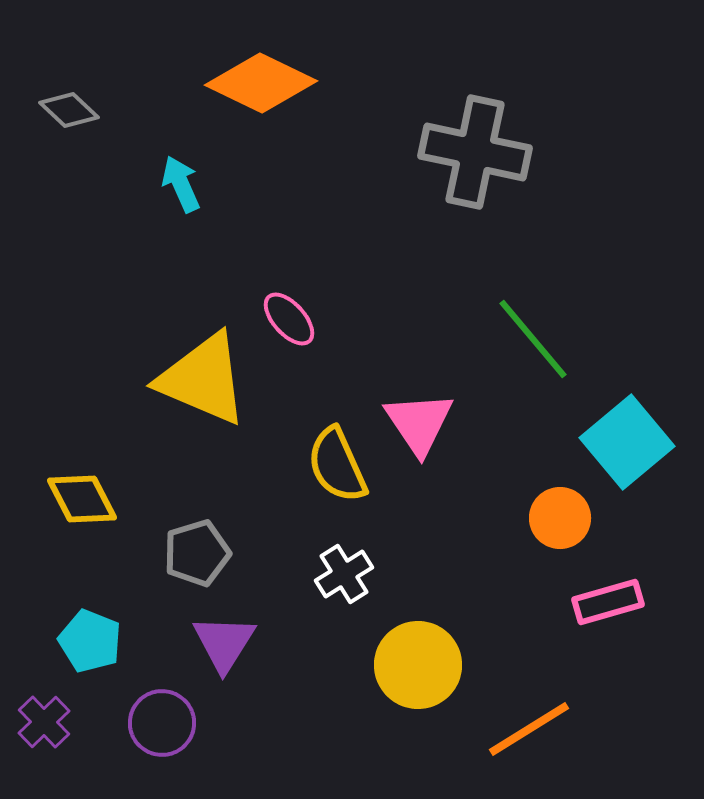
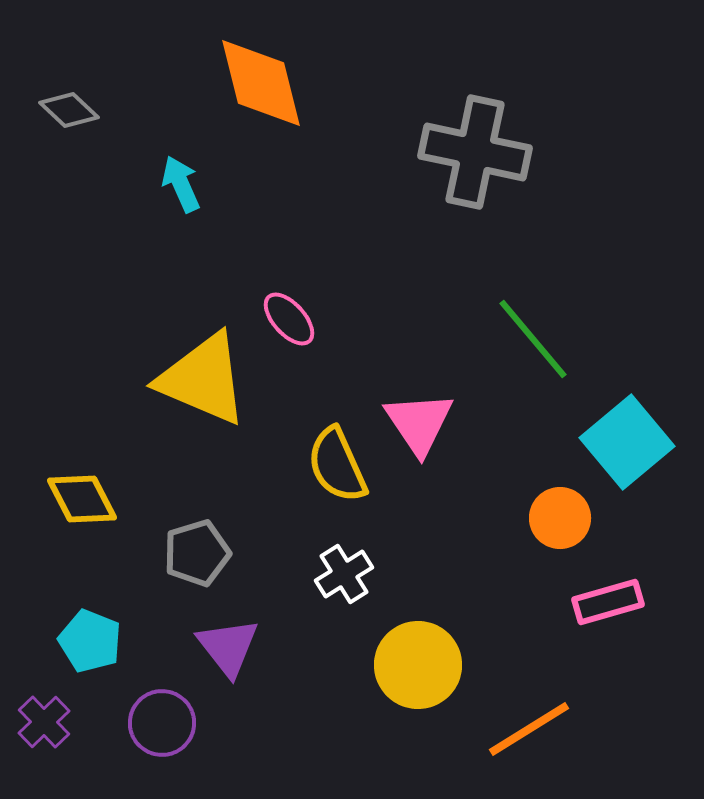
orange diamond: rotated 50 degrees clockwise
purple triangle: moved 4 px right, 4 px down; rotated 10 degrees counterclockwise
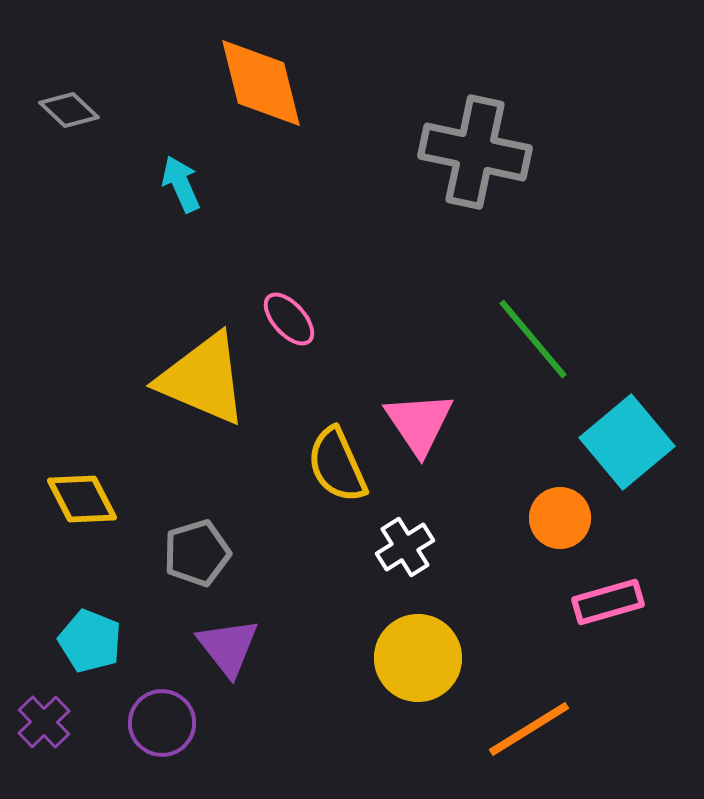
white cross: moved 61 px right, 27 px up
yellow circle: moved 7 px up
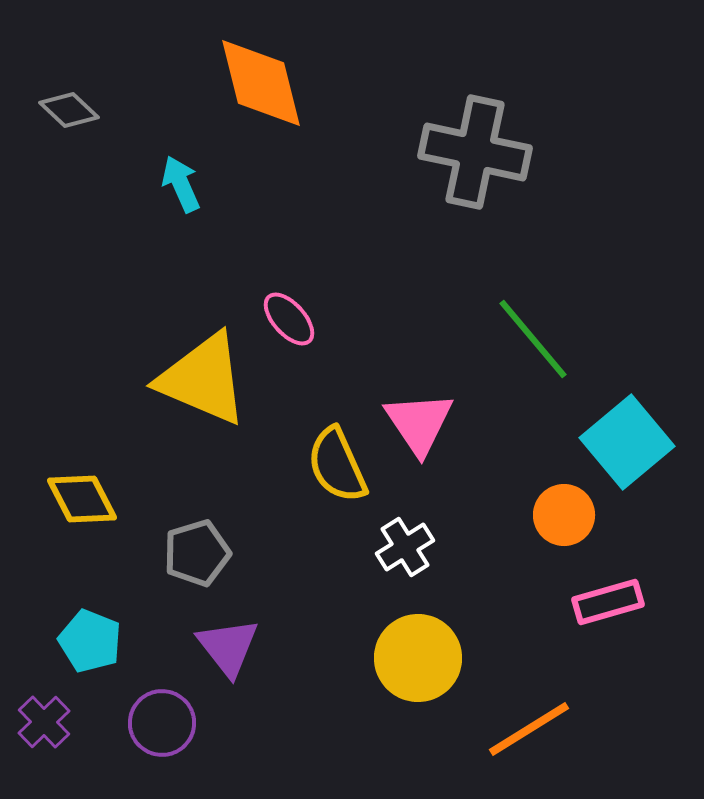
orange circle: moved 4 px right, 3 px up
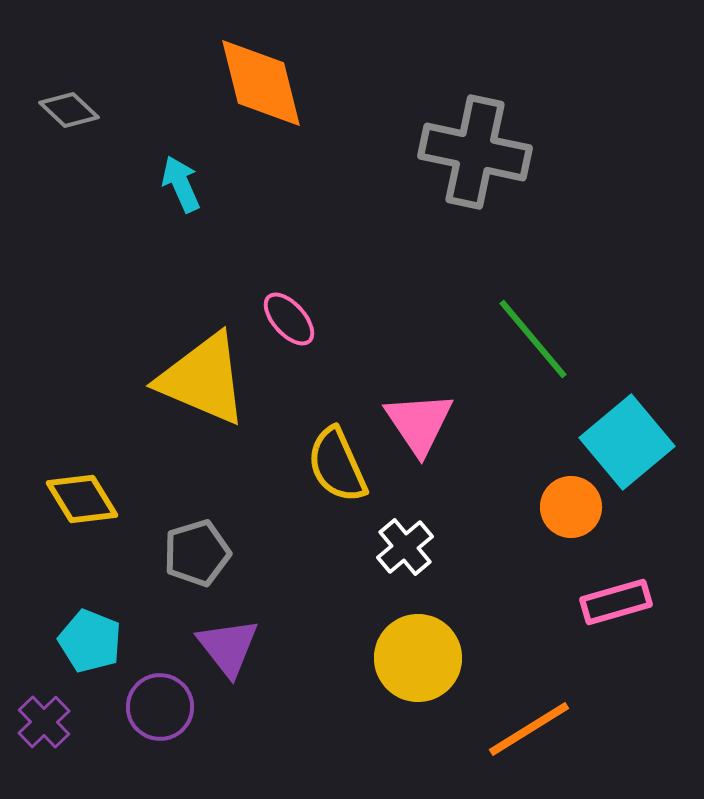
yellow diamond: rotated 4 degrees counterclockwise
orange circle: moved 7 px right, 8 px up
white cross: rotated 8 degrees counterclockwise
pink rectangle: moved 8 px right
purple circle: moved 2 px left, 16 px up
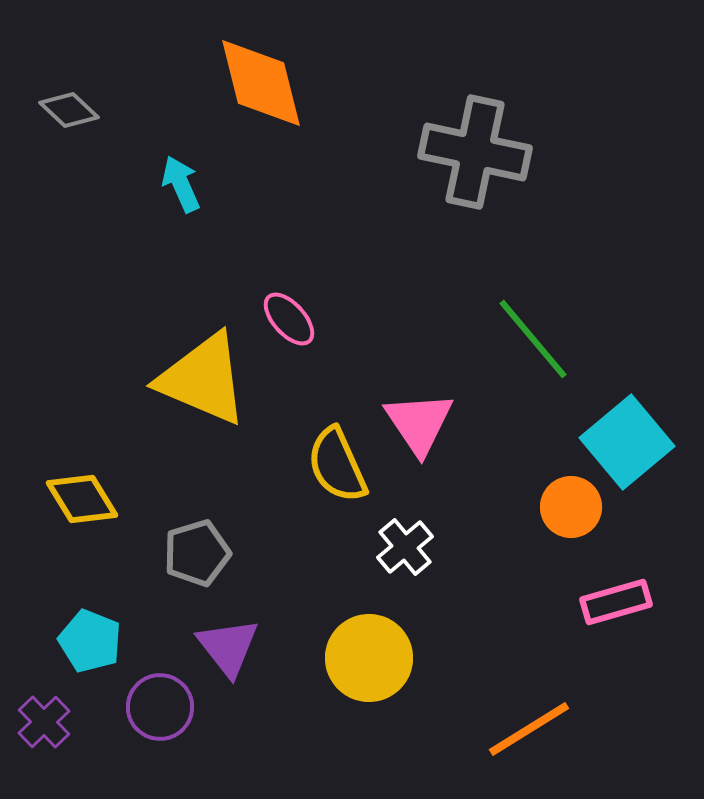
yellow circle: moved 49 px left
